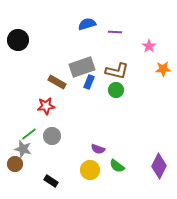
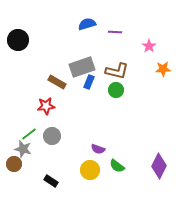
brown circle: moved 1 px left
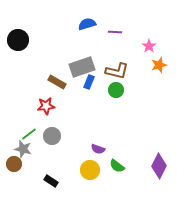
orange star: moved 4 px left, 4 px up; rotated 14 degrees counterclockwise
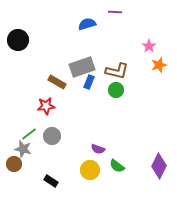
purple line: moved 20 px up
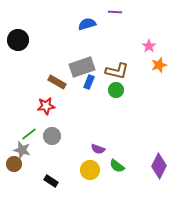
gray star: moved 1 px left, 1 px down
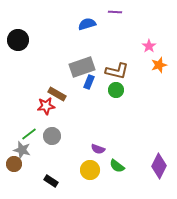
brown rectangle: moved 12 px down
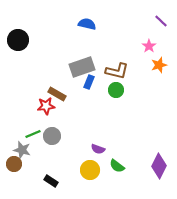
purple line: moved 46 px right, 9 px down; rotated 40 degrees clockwise
blue semicircle: rotated 30 degrees clockwise
green line: moved 4 px right; rotated 14 degrees clockwise
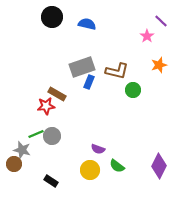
black circle: moved 34 px right, 23 px up
pink star: moved 2 px left, 10 px up
green circle: moved 17 px right
green line: moved 3 px right
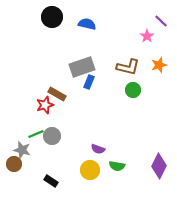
brown L-shape: moved 11 px right, 4 px up
red star: moved 1 px left, 1 px up; rotated 12 degrees counterclockwise
green semicircle: rotated 28 degrees counterclockwise
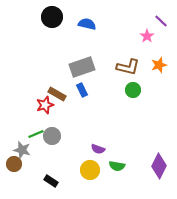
blue rectangle: moved 7 px left, 8 px down; rotated 48 degrees counterclockwise
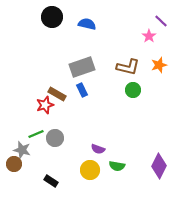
pink star: moved 2 px right
gray circle: moved 3 px right, 2 px down
